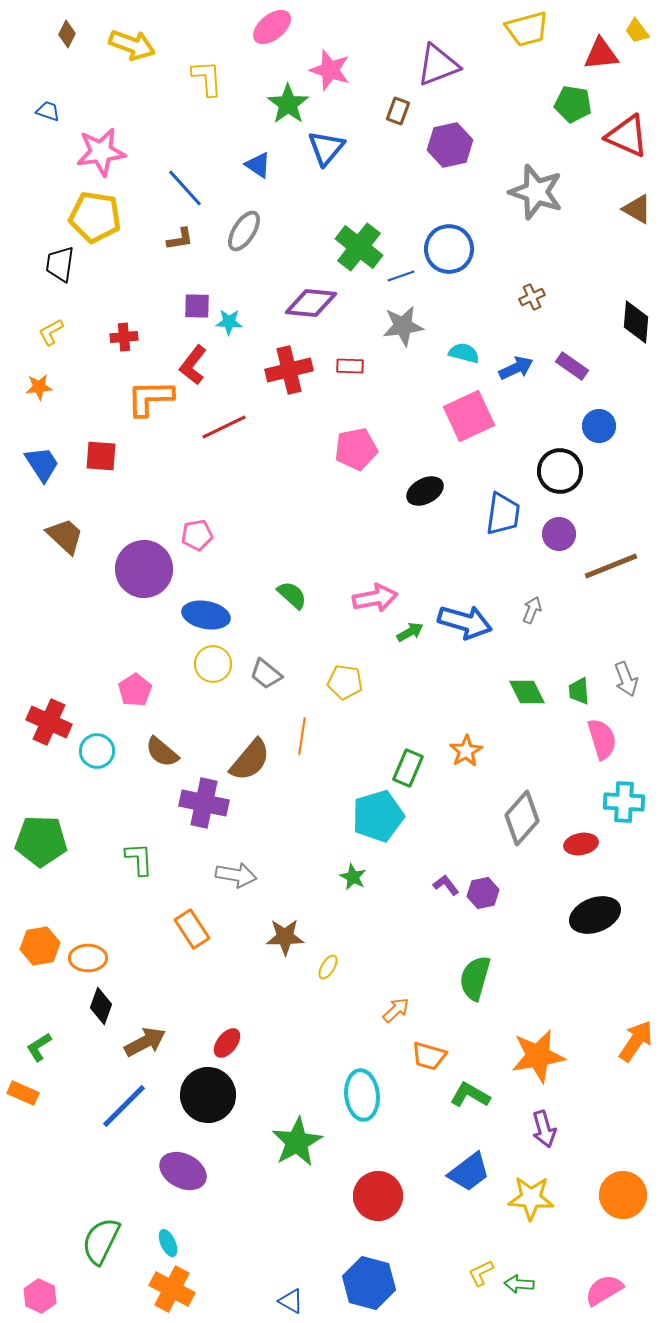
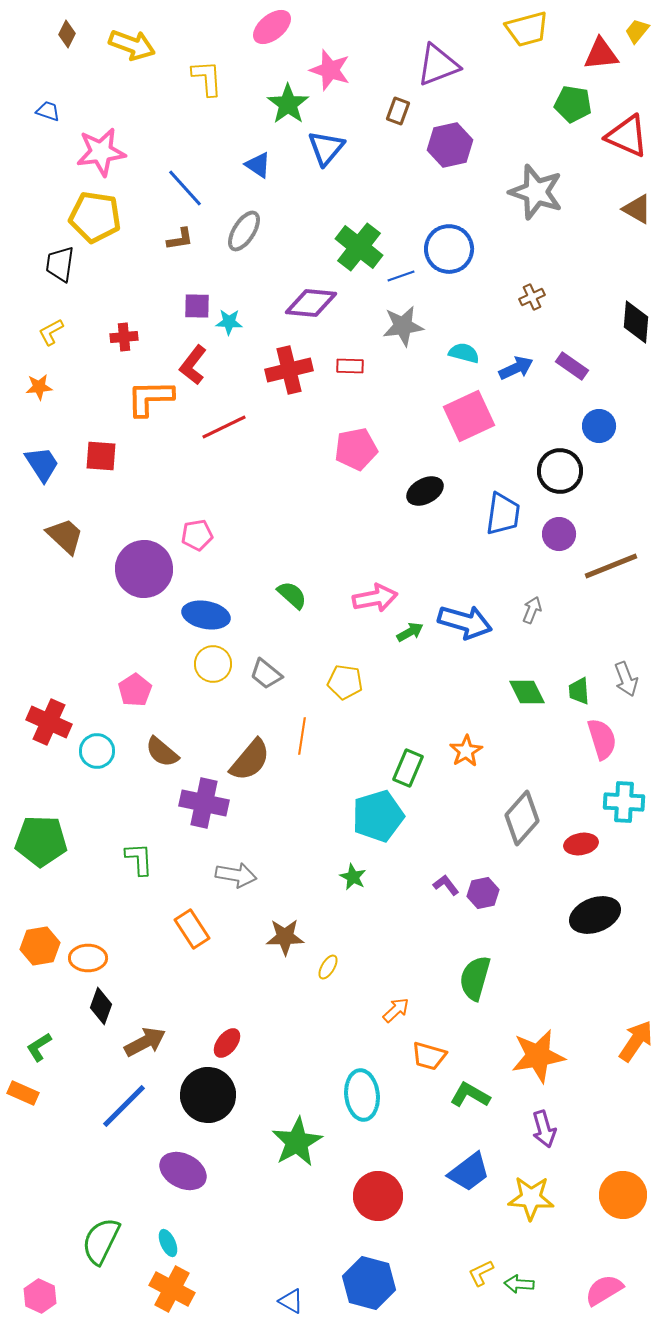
yellow trapezoid at (637, 31): rotated 76 degrees clockwise
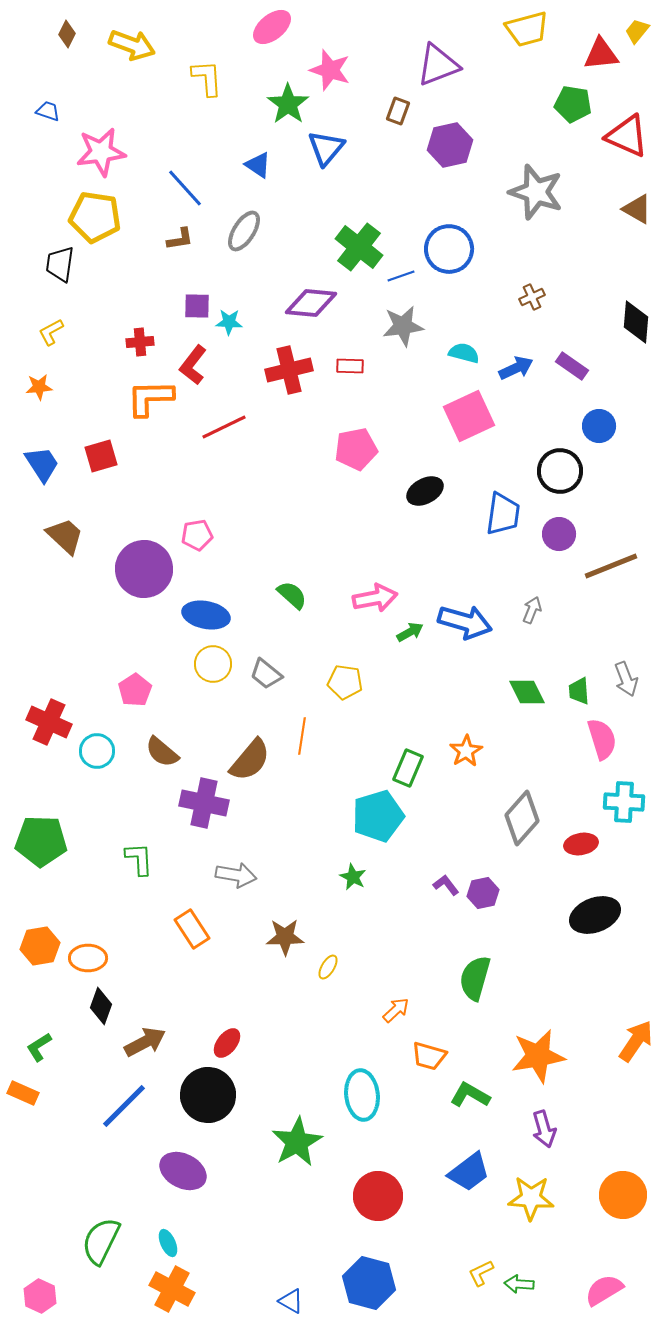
red cross at (124, 337): moved 16 px right, 5 px down
red square at (101, 456): rotated 20 degrees counterclockwise
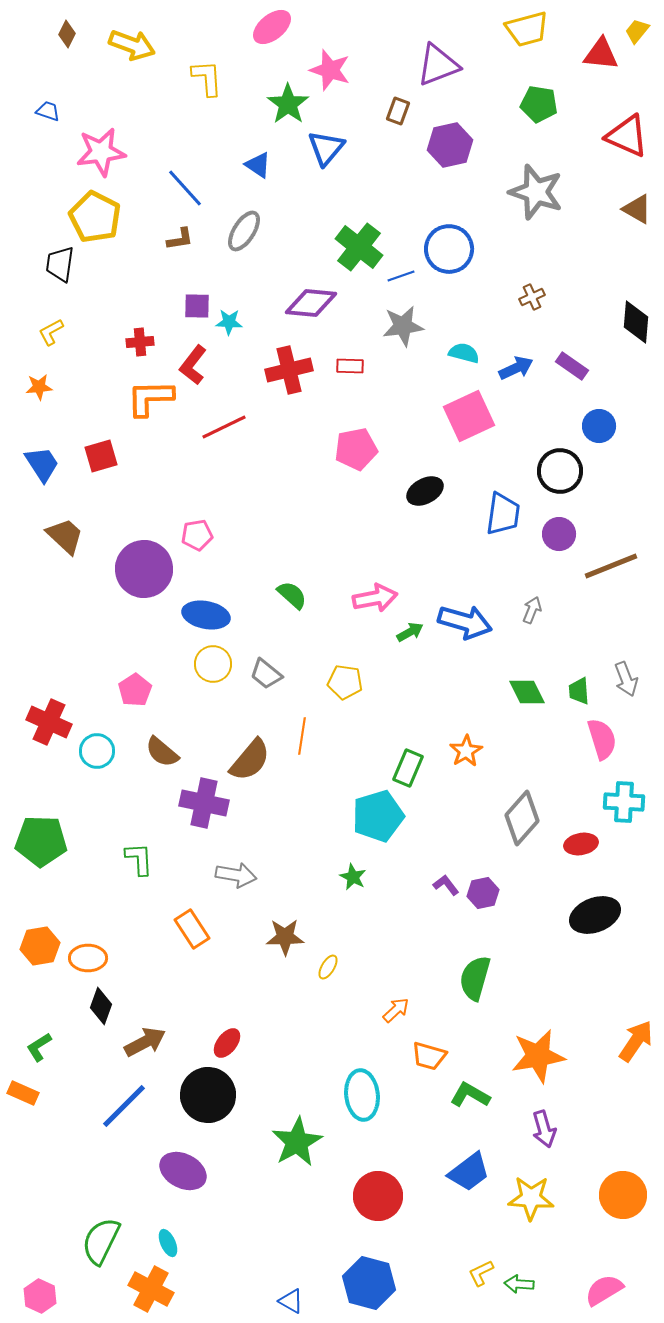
red triangle at (601, 54): rotated 12 degrees clockwise
green pentagon at (573, 104): moved 34 px left
yellow pentagon at (95, 217): rotated 18 degrees clockwise
orange cross at (172, 1289): moved 21 px left
